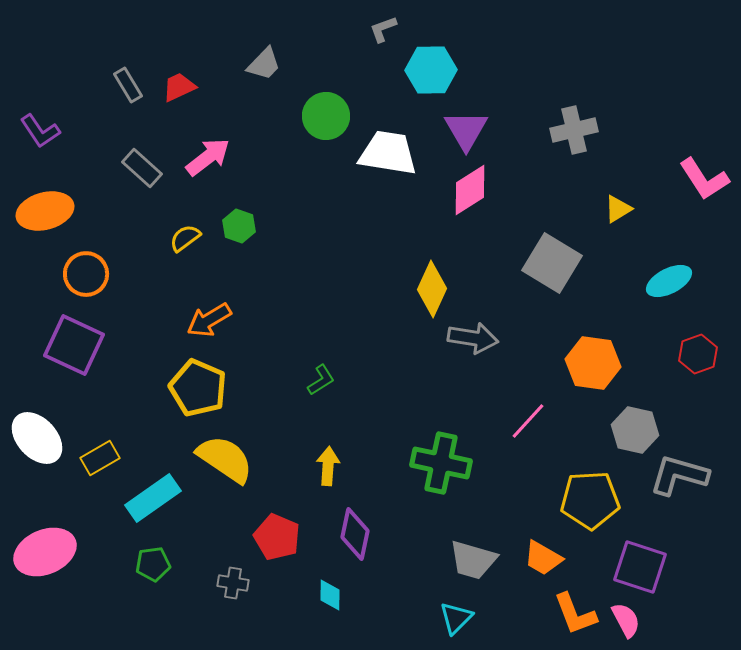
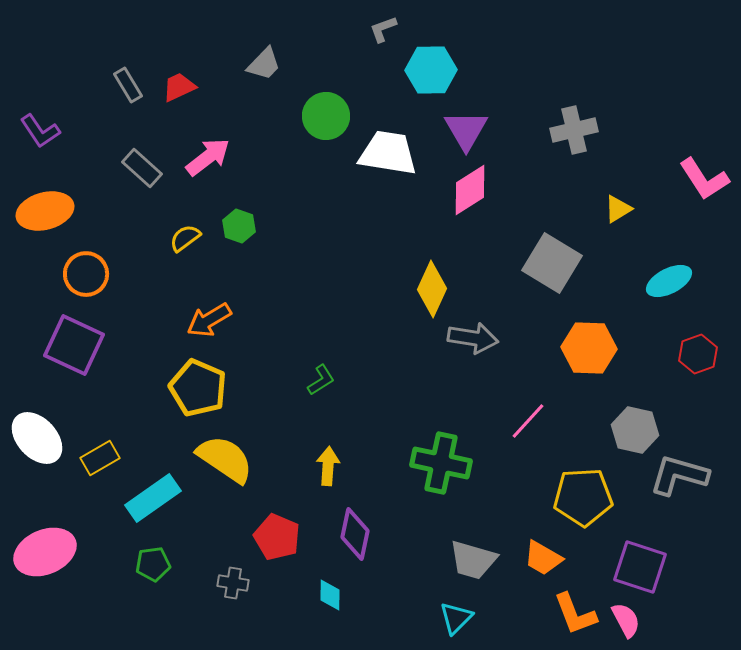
orange hexagon at (593, 363): moved 4 px left, 15 px up; rotated 6 degrees counterclockwise
yellow pentagon at (590, 500): moved 7 px left, 3 px up
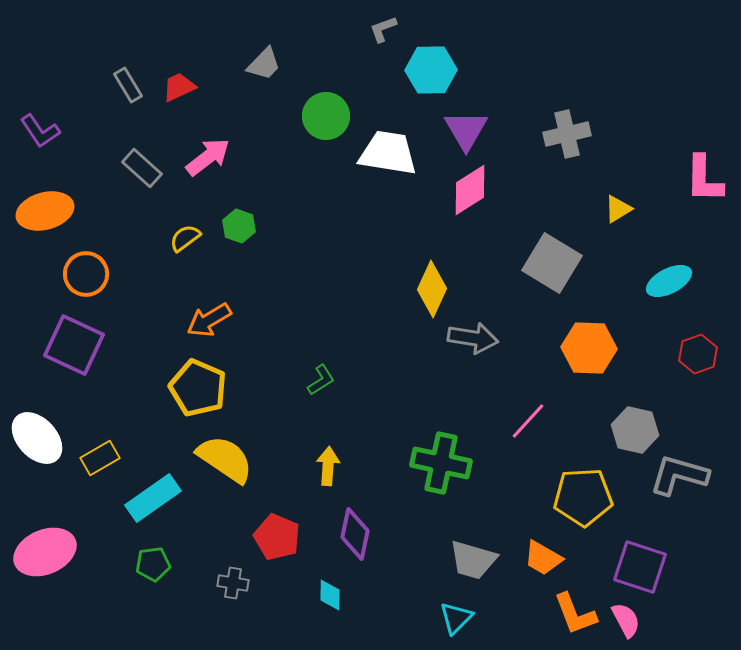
gray cross at (574, 130): moved 7 px left, 4 px down
pink L-shape at (704, 179): rotated 34 degrees clockwise
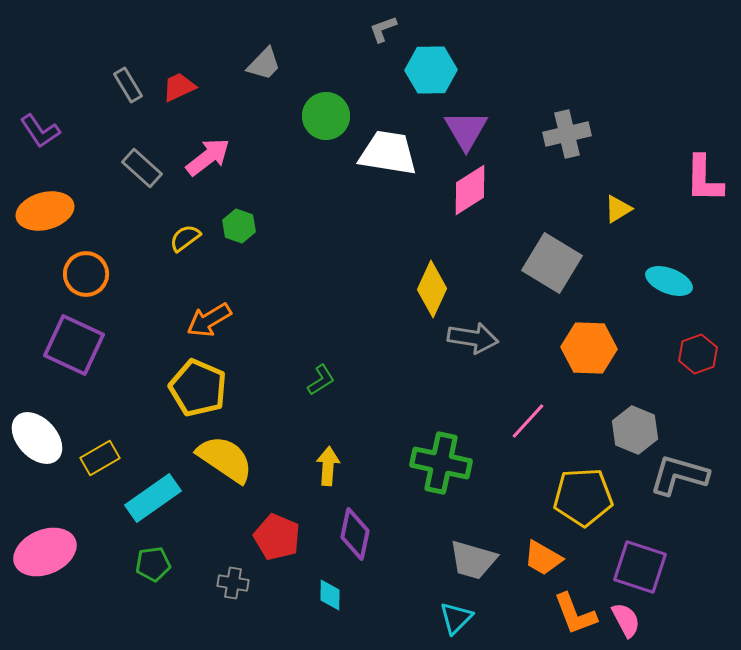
cyan ellipse at (669, 281): rotated 48 degrees clockwise
gray hexagon at (635, 430): rotated 9 degrees clockwise
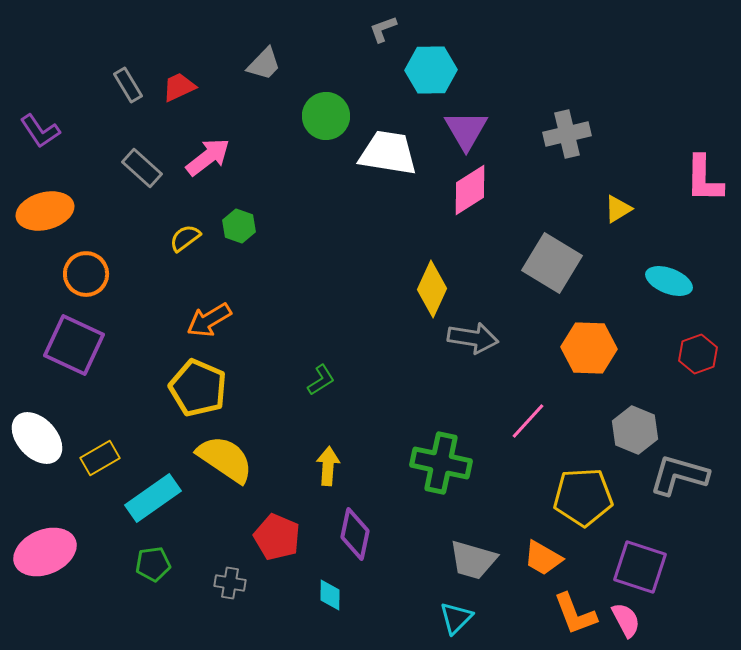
gray cross at (233, 583): moved 3 px left
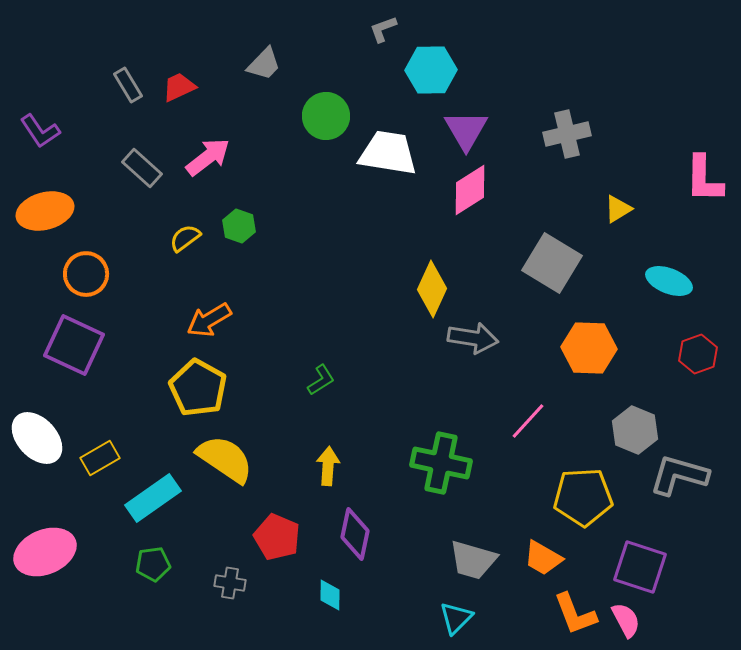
yellow pentagon at (198, 388): rotated 6 degrees clockwise
